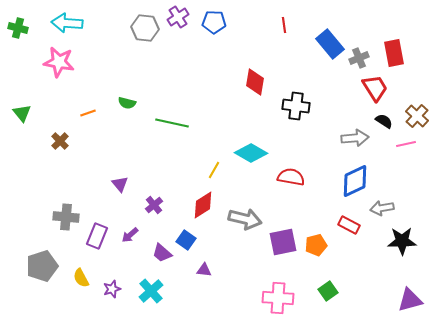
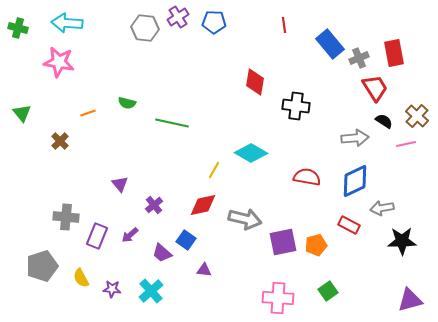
red semicircle at (291, 177): moved 16 px right
red diamond at (203, 205): rotated 20 degrees clockwise
purple star at (112, 289): rotated 24 degrees clockwise
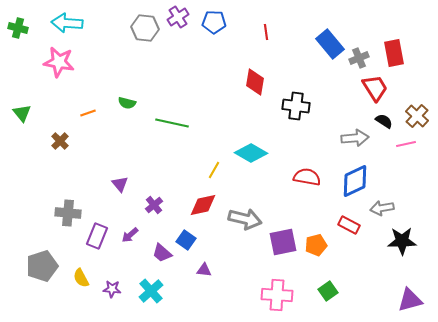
red line at (284, 25): moved 18 px left, 7 px down
gray cross at (66, 217): moved 2 px right, 4 px up
pink cross at (278, 298): moved 1 px left, 3 px up
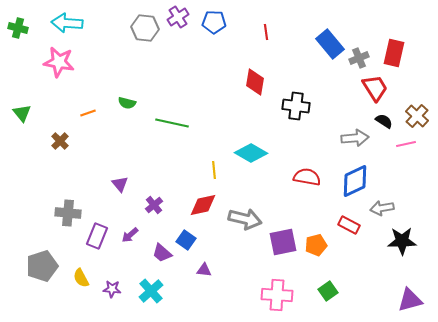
red rectangle at (394, 53): rotated 24 degrees clockwise
yellow line at (214, 170): rotated 36 degrees counterclockwise
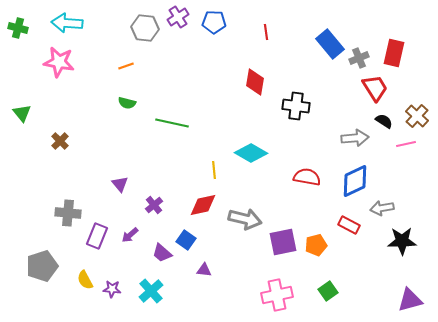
orange line at (88, 113): moved 38 px right, 47 px up
yellow semicircle at (81, 278): moved 4 px right, 2 px down
pink cross at (277, 295): rotated 16 degrees counterclockwise
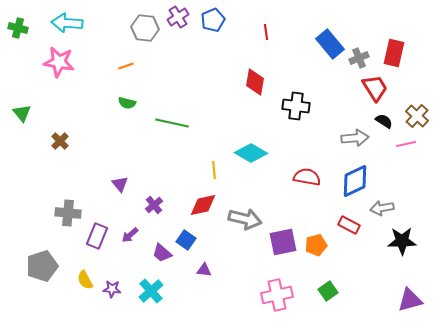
blue pentagon at (214, 22): moved 1 px left, 2 px up; rotated 25 degrees counterclockwise
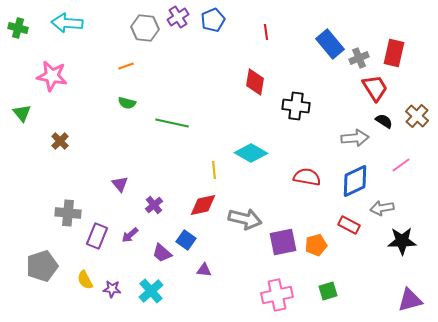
pink star at (59, 62): moved 7 px left, 14 px down
pink line at (406, 144): moved 5 px left, 21 px down; rotated 24 degrees counterclockwise
green square at (328, 291): rotated 18 degrees clockwise
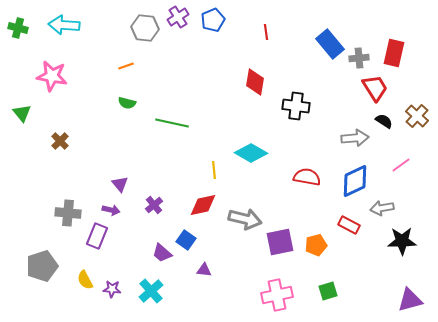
cyan arrow at (67, 23): moved 3 px left, 2 px down
gray cross at (359, 58): rotated 18 degrees clockwise
purple arrow at (130, 235): moved 19 px left, 25 px up; rotated 126 degrees counterclockwise
purple square at (283, 242): moved 3 px left
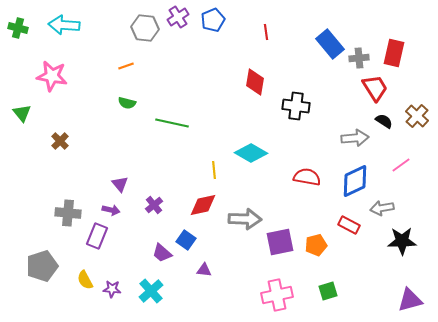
gray arrow at (245, 219): rotated 12 degrees counterclockwise
